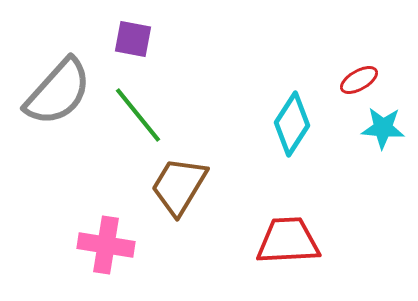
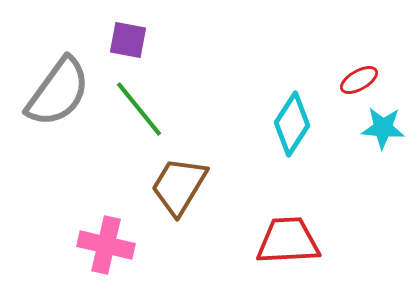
purple square: moved 5 px left, 1 px down
gray semicircle: rotated 6 degrees counterclockwise
green line: moved 1 px right, 6 px up
pink cross: rotated 4 degrees clockwise
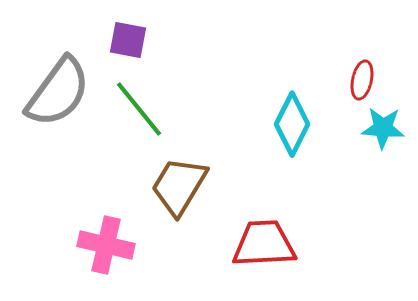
red ellipse: moved 3 px right; rotated 48 degrees counterclockwise
cyan diamond: rotated 6 degrees counterclockwise
red trapezoid: moved 24 px left, 3 px down
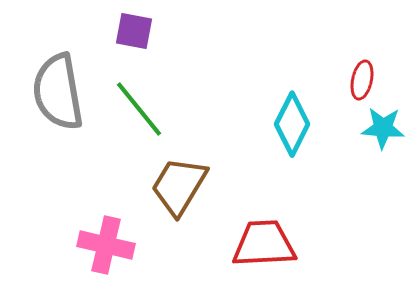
purple square: moved 6 px right, 9 px up
gray semicircle: rotated 134 degrees clockwise
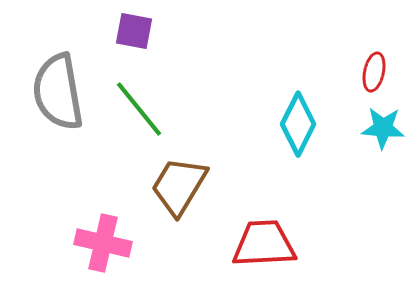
red ellipse: moved 12 px right, 8 px up
cyan diamond: moved 6 px right
pink cross: moved 3 px left, 2 px up
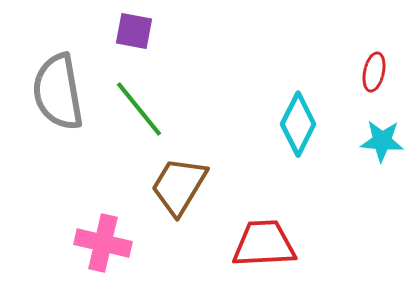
cyan star: moved 1 px left, 13 px down
